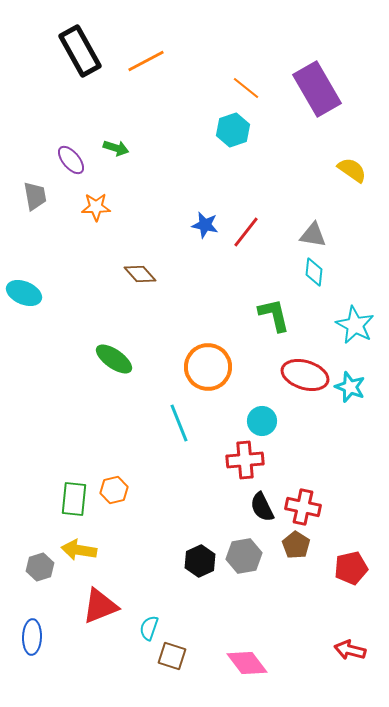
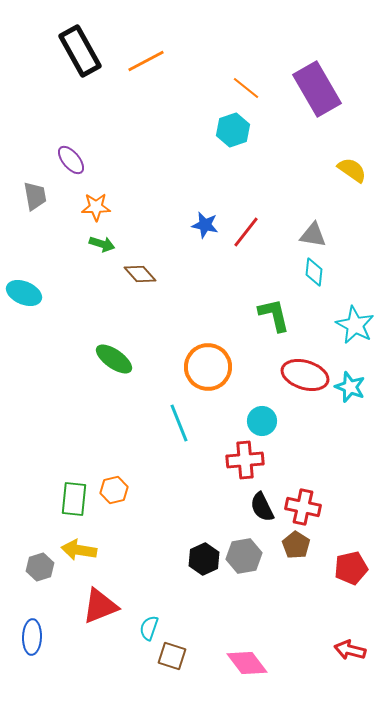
green arrow at (116, 148): moved 14 px left, 96 px down
black hexagon at (200, 561): moved 4 px right, 2 px up
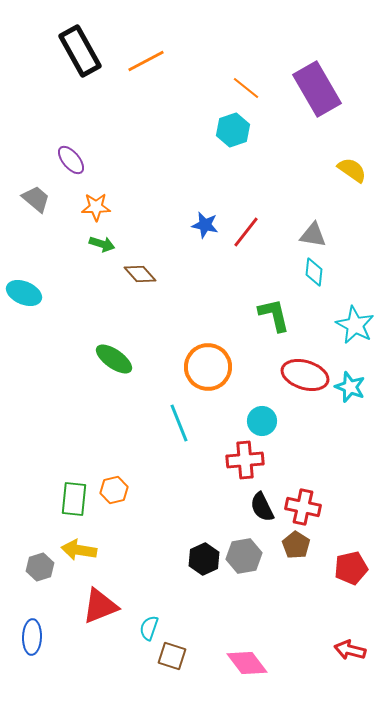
gray trapezoid at (35, 196): moved 1 px right, 3 px down; rotated 40 degrees counterclockwise
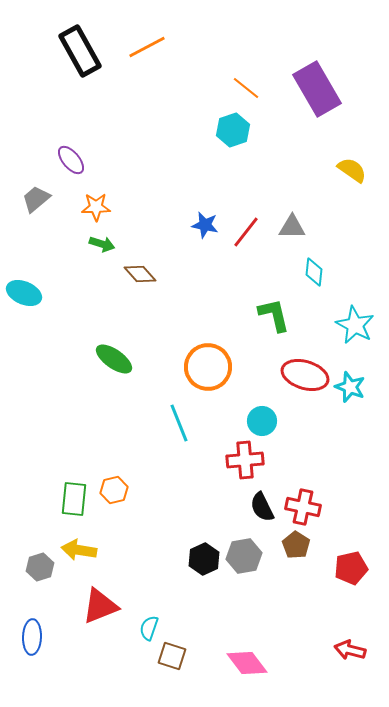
orange line at (146, 61): moved 1 px right, 14 px up
gray trapezoid at (36, 199): rotated 80 degrees counterclockwise
gray triangle at (313, 235): moved 21 px left, 8 px up; rotated 8 degrees counterclockwise
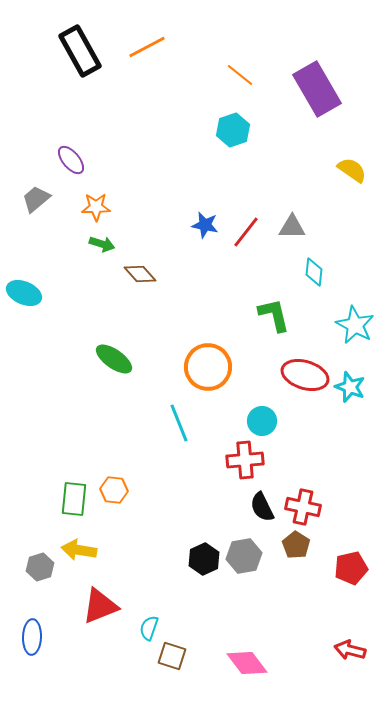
orange line at (246, 88): moved 6 px left, 13 px up
orange hexagon at (114, 490): rotated 20 degrees clockwise
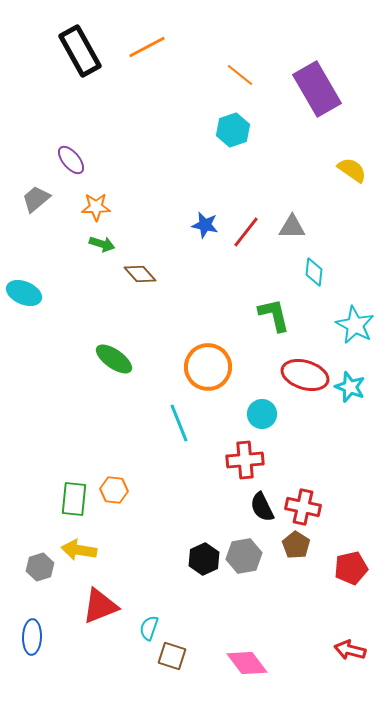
cyan circle at (262, 421): moved 7 px up
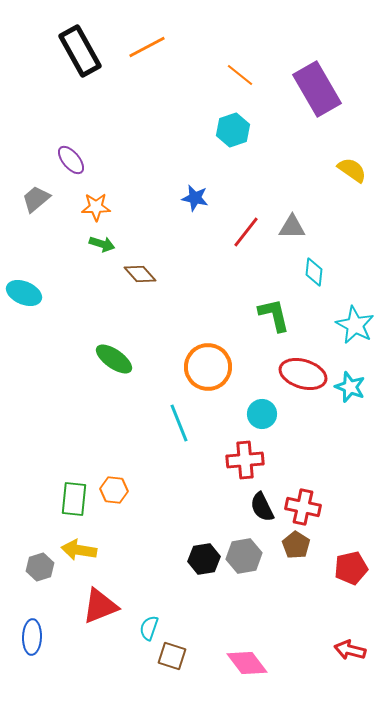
blue star at (205, 225): moved 10 px left, 27 px up
red ellipse at (305, 375): moved 2 px left, 1 px up
black hexagon at (204, 559): rotated 16 degrees clockwise
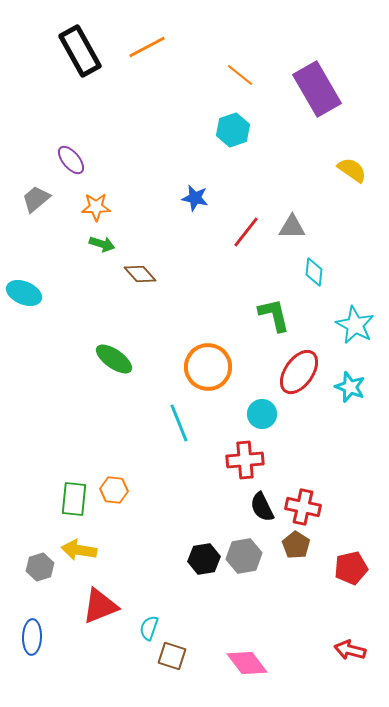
red ellipse at (303, 374): moved 4 px left, 2 px up; rotated 72 degrees counterclockwise
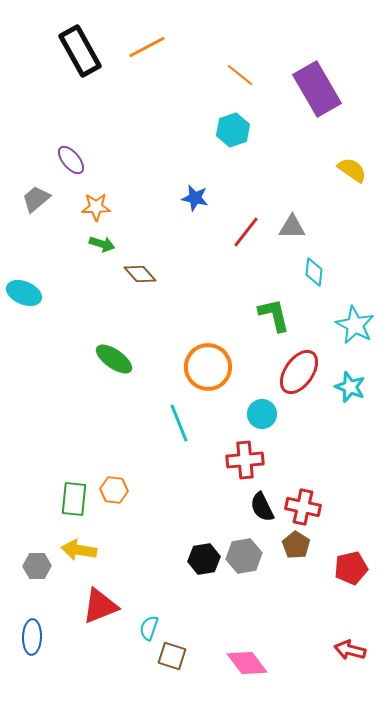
gray hexagon at (40, 567): moved 3 px left, 1 px up; rotated 16 degrees clockwise
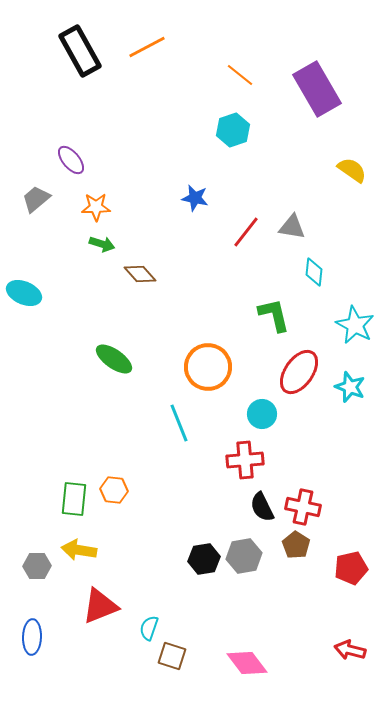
gray triangle at (292, 227): rotated 8 degrees clockwise
